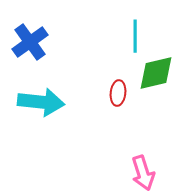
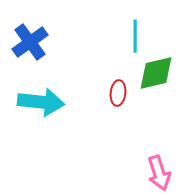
pink arrow: moved 16 px right
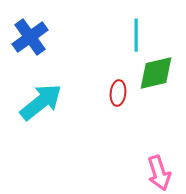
cyan line: moved 1 px right, 1 px up
blue cross: moved 5 px up
cyan arrow: rotated 45 degrees counterclockwise
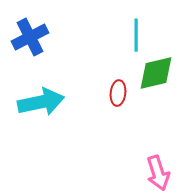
blue cross: rotated 9 degrees clockwise
cyan arrow: rotated 27 degrees clockwise
pink arrow: moved 1 px left
